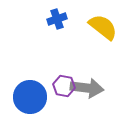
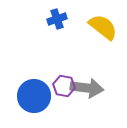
blue circle: moved 4 px right, 1 px up
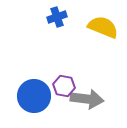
blue cross: moved 2 px up
yellow semicircle: rotated 16 degrees counterclockwise
gray arrow: moved 11 px down
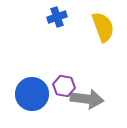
yellow semicircle: rotated 48 degrees clockwise
blue circle: moved 2 px left, 2 px up
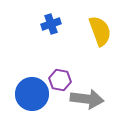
blue cross: moved 6 px left, 7 px down
yellow semicircle: moved 3 px left, 4 px down
purple hexagon: moved 4 px left, 6 px up
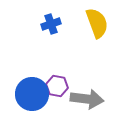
yellow semicircle: moved 3 px left, 8 px up
purple hexagon: moved 3 px left, 6 px down
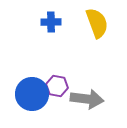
blue cross: moved 2 px up; rotated 18 degrees clockwise
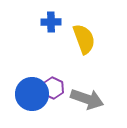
yellow semicircle: moved 13 px left, 16 px down
purple hexagon: moved 4 px left, 2 px down; rotated 15 degrees clockwise
gray arrow: rotated 12 degrees clockwise
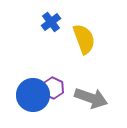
blue cross: rotated 36 degrees counterclockwise
blue circle: moved 1 px right, 1 px down
gray arrow: moved 4 px right, 1 px up
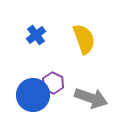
blue cross: moved 15 px left, 13 px down
purple hexagon: moved 5 px up
